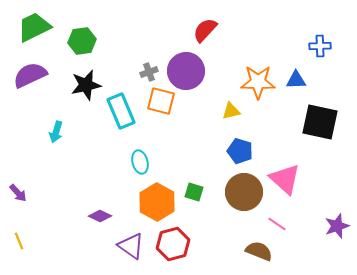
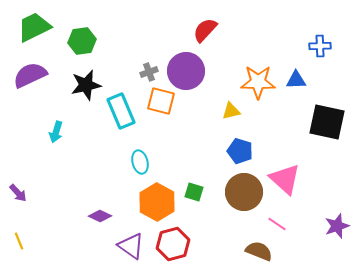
black square: moved 7 px right
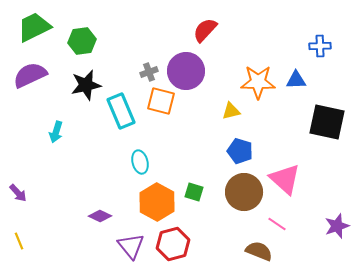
purple triangle: rotated 16 degrees clockwise
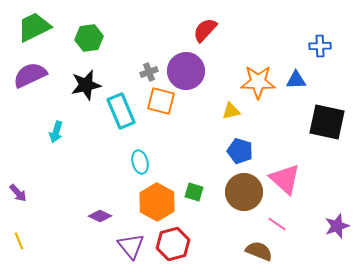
green hexagon: moved 7 px right, 3 px up
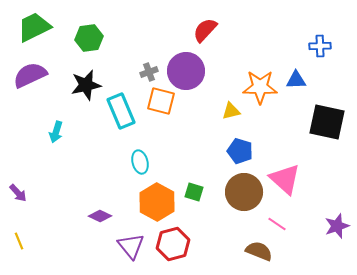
orange star: moved 2 px right, 5 px down
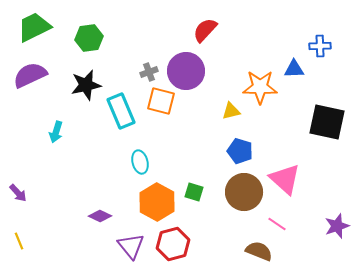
blue triangle: moved 2 px left, 11 px up
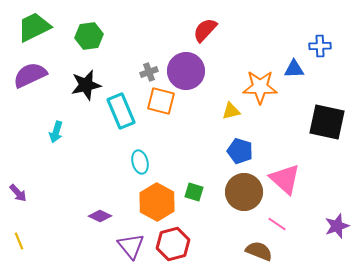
green hexagon: moved 2 px up
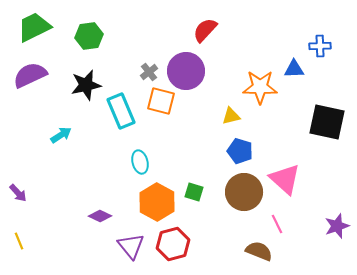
gray cross: rotated 18 degrees counterclockwise
yellow triangle: moved 5 px down
cyan arrow: moved 5 px right, 3 px down; rotated 140 degrees counterclockwise
pink line: rotated 30 degrees clockwise
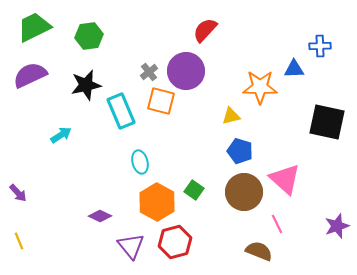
green square: moved 2 px up; rotated 18 degrees clockwise
red hexagon: moved 2 px right, 2 px up
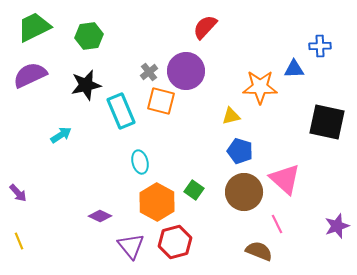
red semicircle: moved 3 px up
